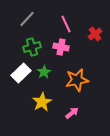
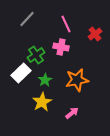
green cross: moved 4 px right, 8 px down; rotated 18 degrees counterclockwise
green star: moved 1 px right, 8 px down
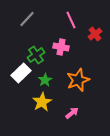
pink line: moved 5 px right, 4 px up
orange star: moved 1 px right; rotated 10 degrees counterclockwise
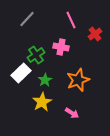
pink arrow: rotated 72 degrees clockwise
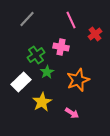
white rectangle: moved 9 px down
green star: moved 2 px right, 8 px up
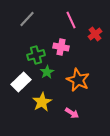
green cross: rotated 18 degrees clockwise
orange star: rotated 25 degrees counterclockwise
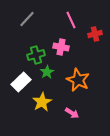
red cross: rotated 24 degrees clockwise
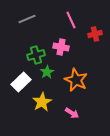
gray line: rotated 24 degrees clockwise
orange star: moved 2 px left
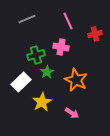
pink line: moved 3 px left, 1 px down
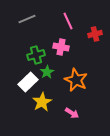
white rectangle: moved 7 px right
